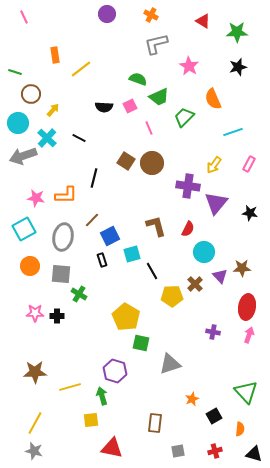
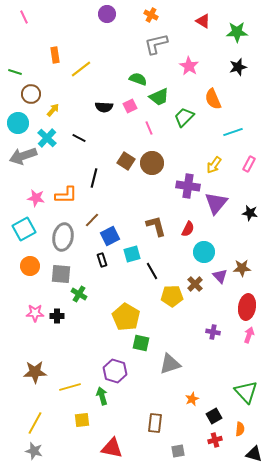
yellow square at (91, 420): moved 9 px left
red cross at (215, 451): moved 11 px up
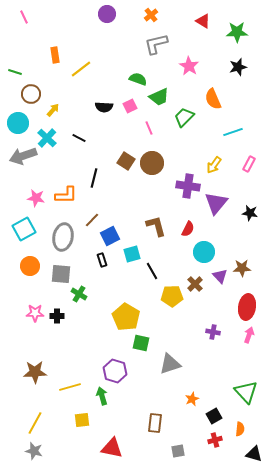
orange cross at (151, 15): rotated 24 degrees clockwise
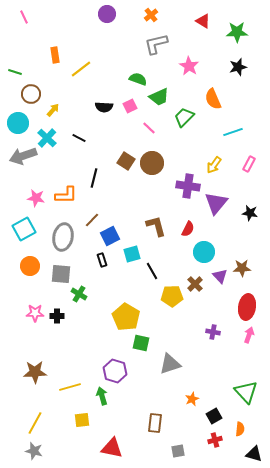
pink line at (149, 128): rotated 24 degrees counterclockwise
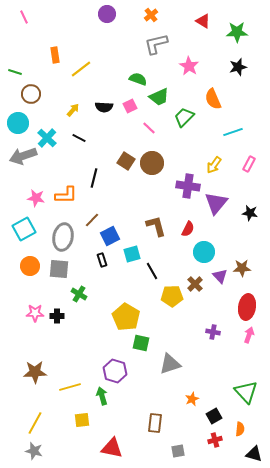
yellow arrow at (53, 110): moved 20 px right
gray square at (61, 274): moved 2 px left, 5 px up
